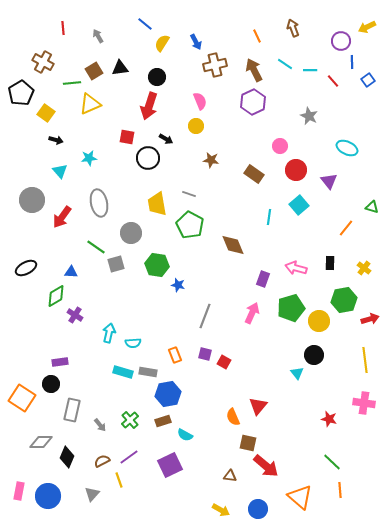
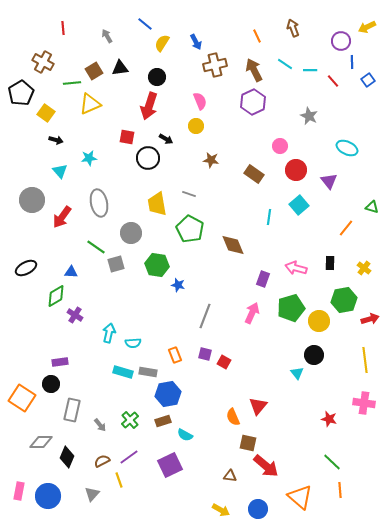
gray arrow at (98, 36): moved 9 px right
green pentagon at (190, 225): moved 4 px down
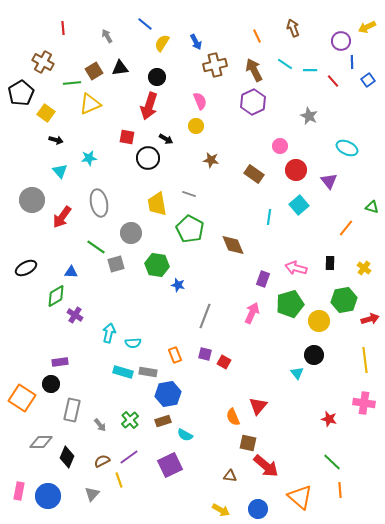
green pentagon at (291, 308): moved 1 px left, 4 px up
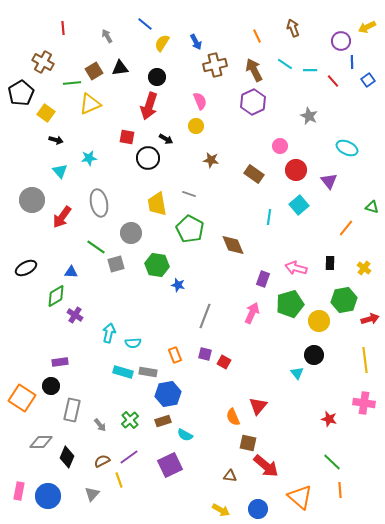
black circle at (51, 384): moved 2 px down
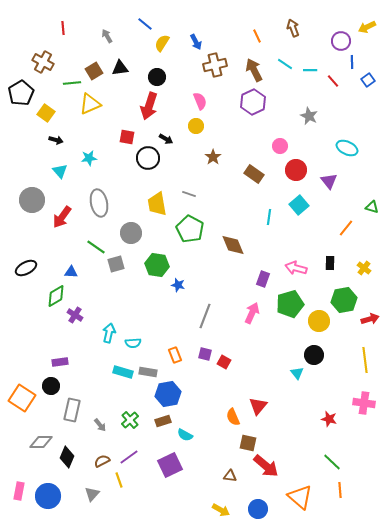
brown star at (211, 160): moved 2 px right, 3 px up; rotated 28 degrees clockwise
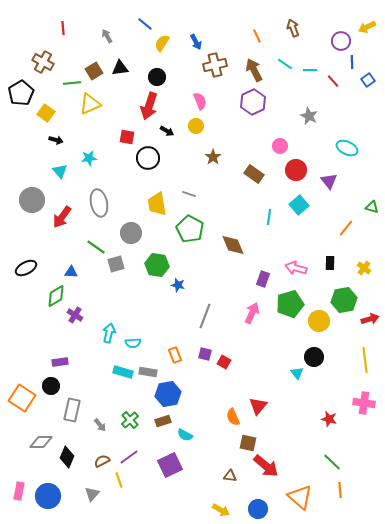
black arrow at (166, 139): moved 1 px right, 8 px up
black circle at (314, 355): moved 2 px down
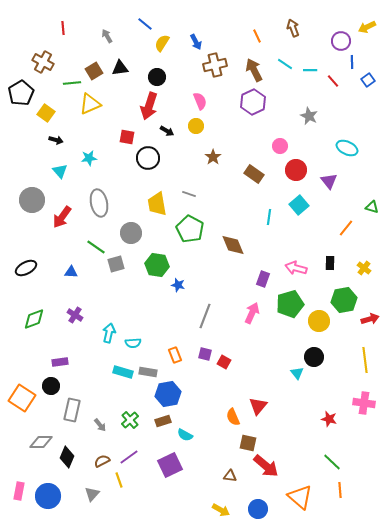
green diamond at (56, 296): moved 22 px left, 23 px down; rotated 10 degrees clockwise
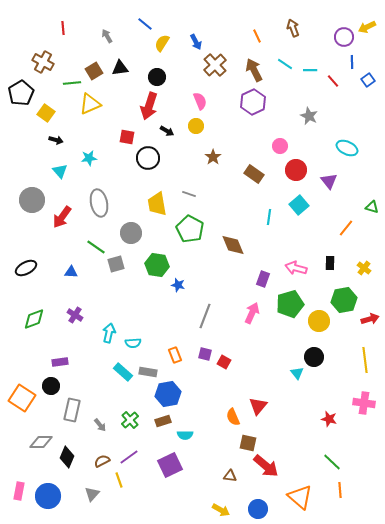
purple circle at (341, 41): moved 3 px right, 4 px up
brown cross at (215, 65): rotated 30 degrees counterclockwise
cyan rectangle at (123, 372): rotated 24 degrees clockwise
cyan semicircle at (185, 435): rotated 28 degrees counterclockwise
